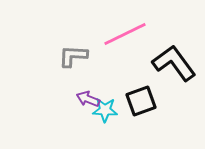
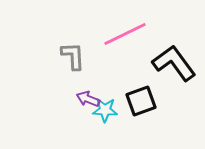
gray L-shape: rotated 84 degrees clockwise
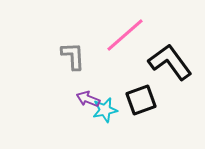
pink line: moved 1 px down; rotated 15 degrees counterclockwise
black L-shape: moved 4 px left, 1 px up
black square: moved 1 px up
cyan star: rotated 15 degrees counterclockwise
